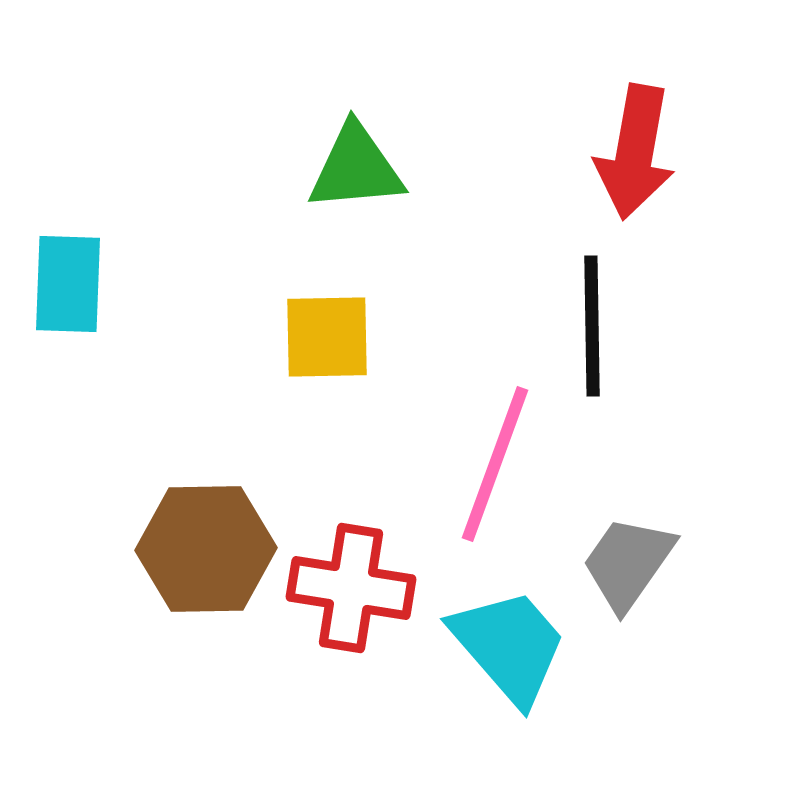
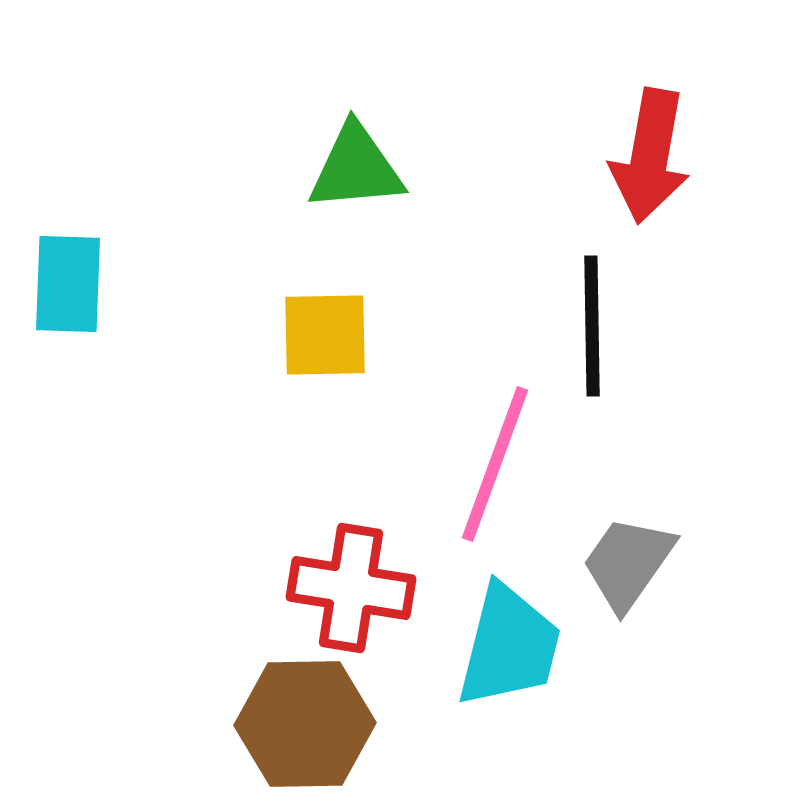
red arrow: moved 15 px right, 4 px down
yellow square: moved 2 px left, 2 px up
brown hexagon: moved 99 px right, 175 px down
cyan trapezoid: rotated 55 degrees clockwise
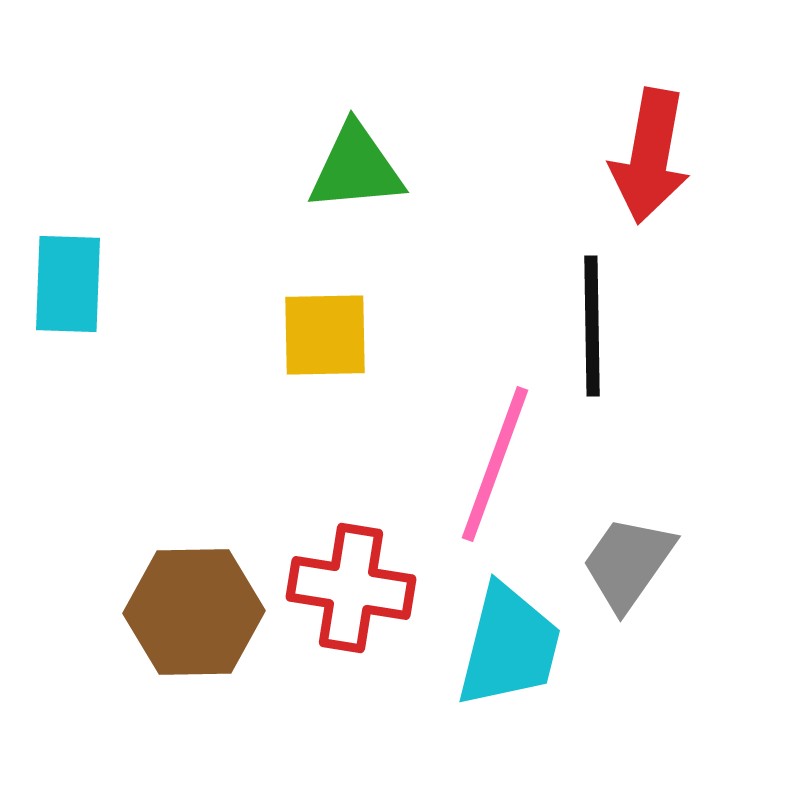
brown hexagon: moved 111 px left, 112 px up
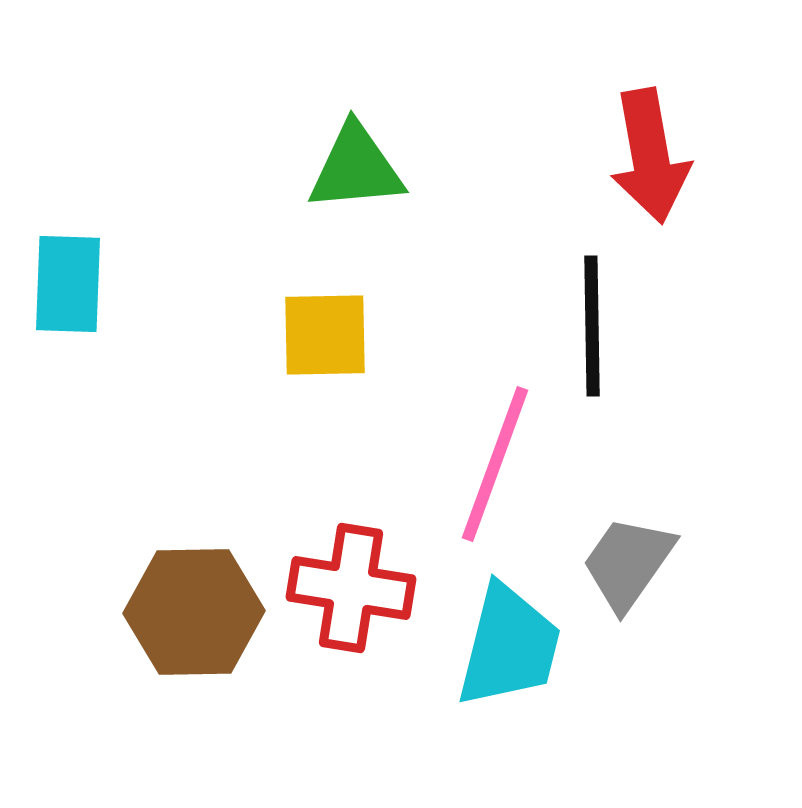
red arrow: rotated 20 degrees counterclockwise
